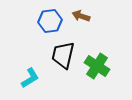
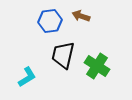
cyan L-shape: moved 3 px left, 1 px up
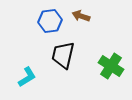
green cross: moved 14 px right
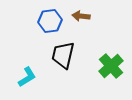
brown arrow: rotated 12 degrees counterclockwise
green cross: rotated 15 degrees clockwise
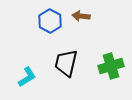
blue hexagon: rotated 25 degrees counterclockwise
black trapezoid: moved 3 px right, 8 px down
green cross: rotated 25 degrees clockwise
